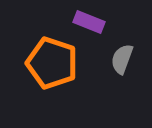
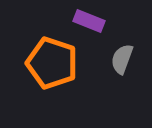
purple rectangle: moved 1 px up
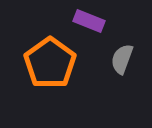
orange pentagon: moved 2 px left; rotated 18 degrees clockwise
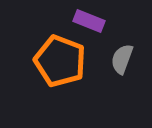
orange pentagon: moved 10 px right, 2 px up; rotated 15 degrees counterclockwise
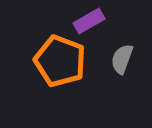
purple rectangle: rotated 52 degrees counterclockwise
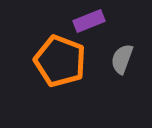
purple rectangle: rotated 8 degrees clockwise
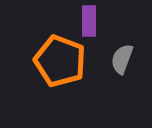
purple rectangle: rotated 68 degrees counterclockwise
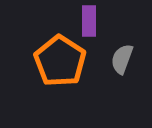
orange pentagon: rotated 12 degrees clockwise
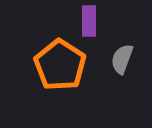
orange pentagon: moved 4 px down
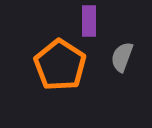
gray semicircle: moved 2 px up
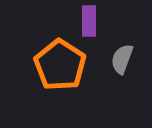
gray semicircle: moved 2 px down
